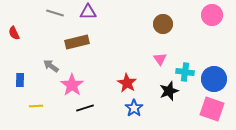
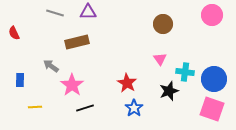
yellow line: moved 1 px left, 1 px down
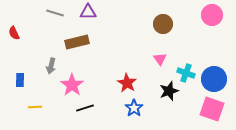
gray arrow: rotated 112 degrees counterclockwise
cyan cross: moved 1 px right, 1 px down; rotated 12 degrees clockwise
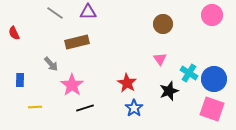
gray line: rotated 18 degrees clockwise
gray arrow: moved 2 px up; rotated 56 degrees counterclockwise
cyan cross: moved 3 px right; rotated 12 degrees clockwise
